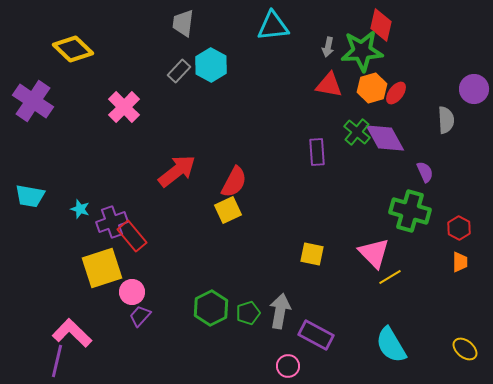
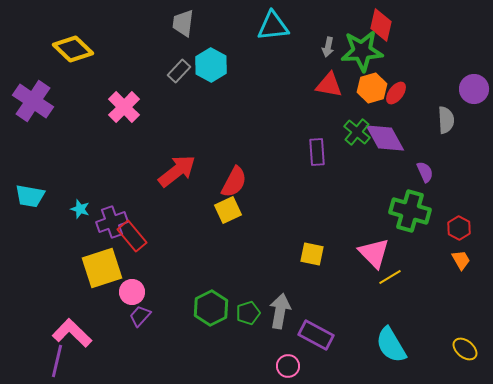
orange trapezoid at (460, 262): moved 1 px right, 2 px up; rotated 30 degrees counterclockwise
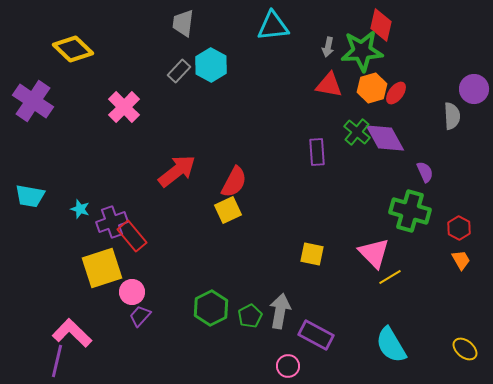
gray semicircle at (446, 120): moved 6 px right, 4 px up
green pentagon at (248, 313): moved 2 px right, 3 px down; rotated 10 degrees counterclockwise
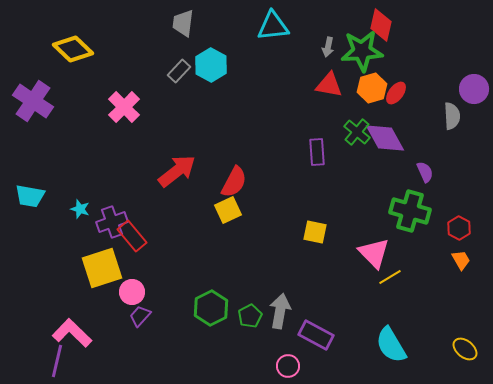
yellow square at (312, 254): moved 3 px right, 22 px up
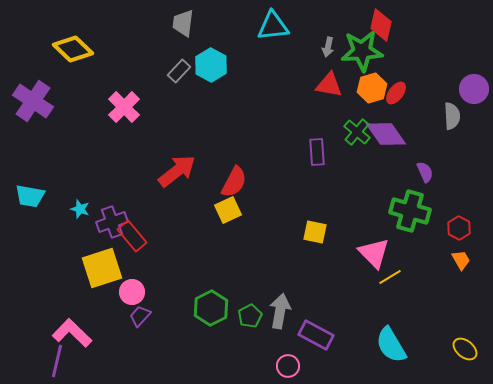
purple diamond at (385, 138): moved 1 px right, 4 px up; rotated 6 degrees counterclockwise
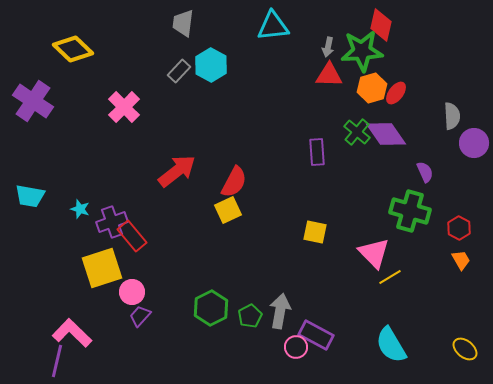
red triangle at (329, 85): moved 10 px up; rotated 8 degrees counterclockwise
purple circle at (474, 89): moved 54 px down
pink circle at (288, 366): moved 8 px right, 19 px up
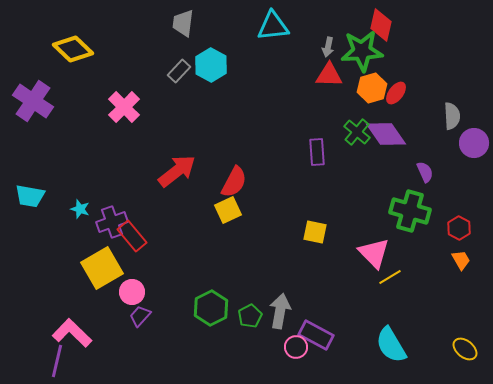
yellow square at (102, 268): rotated 12 degrees counterclockwise
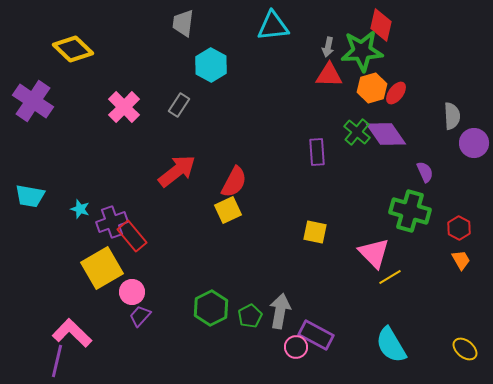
gray rectangle at (179, 71): moved 34 px down; rotated 10 degrees counterclockwise
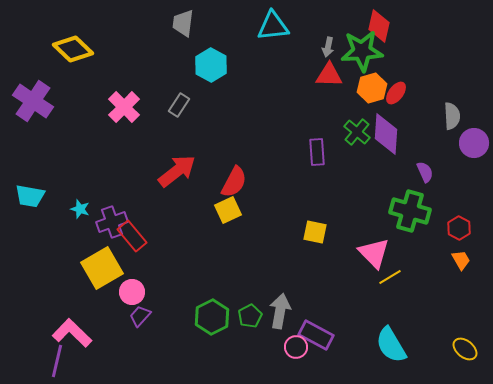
red diamond at (381, 25): moved 2 px left, 1 px down
purple diamond at (386, 134): rotated 39 degrees clockwise
green hexagon at (211, 308): moved 1 px right, 9 px down
